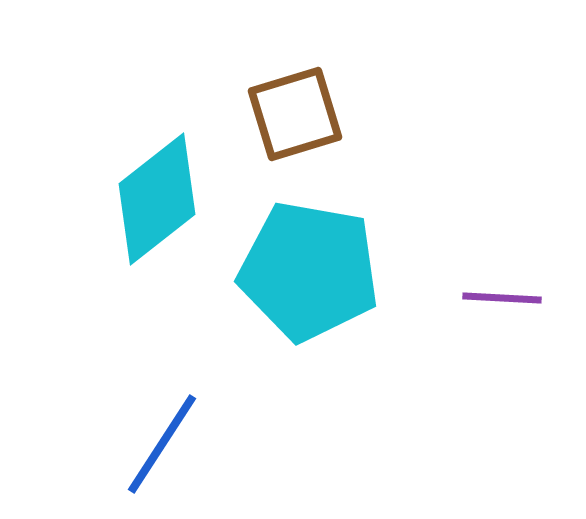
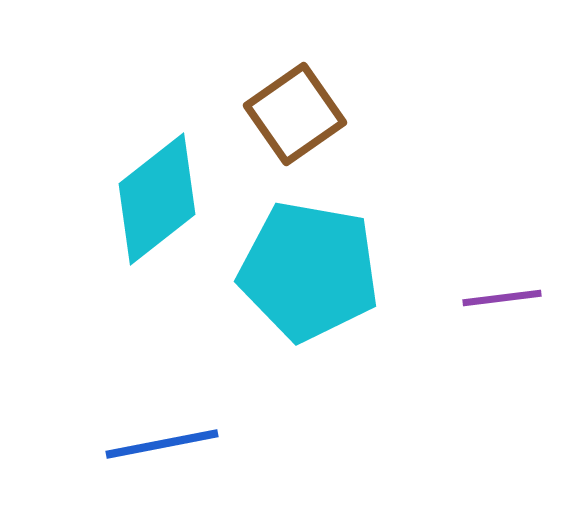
brown square: rotated 18 degrees counterclockwise
purple line: rotated 10 degrees counterclockwise
blue line: rotated 46 degrees clockwise
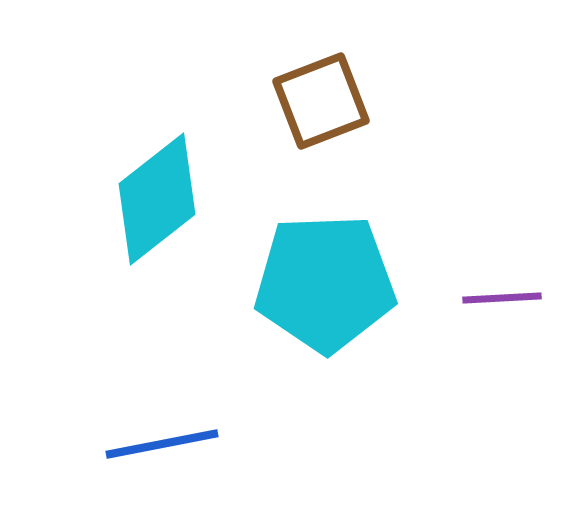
brown square: moved 26 px right, 13 px up; rotated 14 degrees clockwise
cyan pentagon: moved 16 px right, 12 px down; rotated 12 degrees counterclockwise
purple line: rotated 4 degrees clockwise
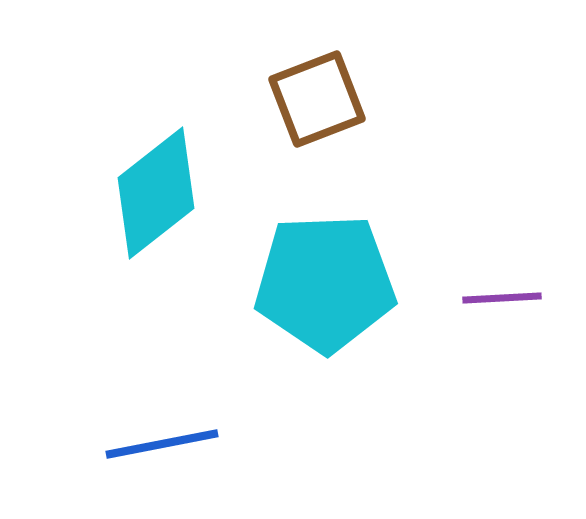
brown square: moved 4 px left, 2 px up
cyan diamond: moved 1 px left, 6 px up
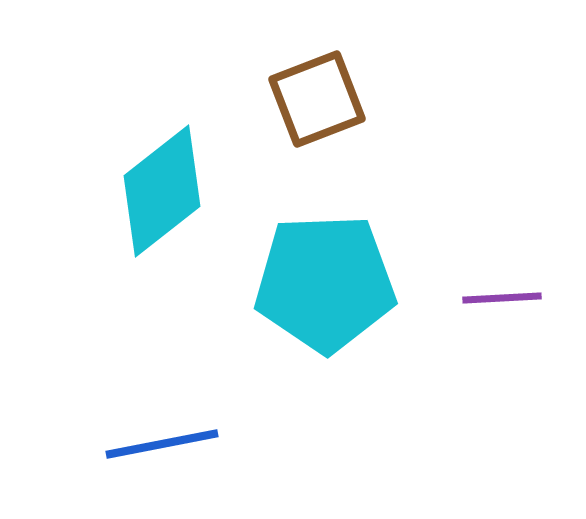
cyan diamond: moved 6 px right, 2 px up
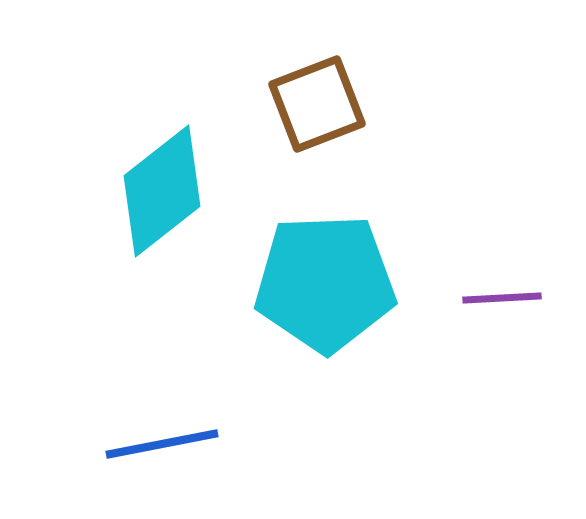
brown square: moved 5 px down
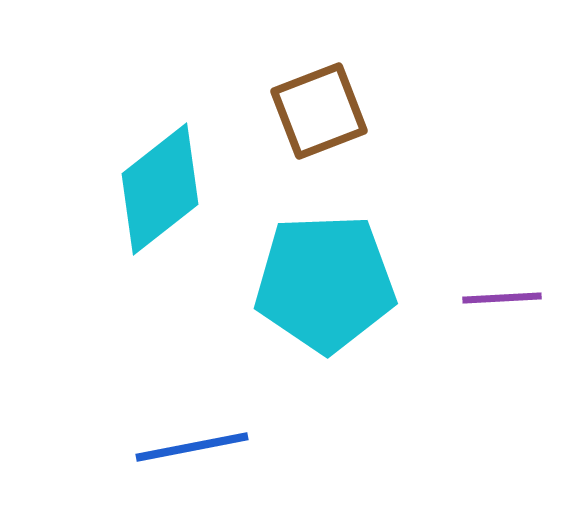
brown square: moved 2 px right, 7 px down
cyan diamond: moved 2 px left, 2 px up
blue line: moved 30 px right, 3 px down
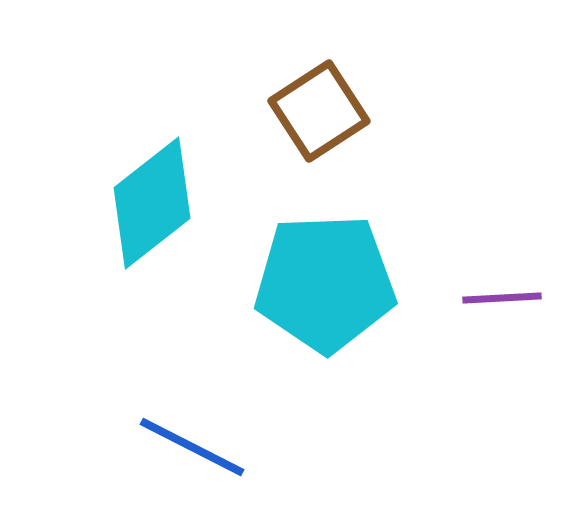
brown square: rotated 12 degrees counterclockwise
cyan diamond: moved 8 px left, 14 px down
blue line: rotated 38 degrees clockwise
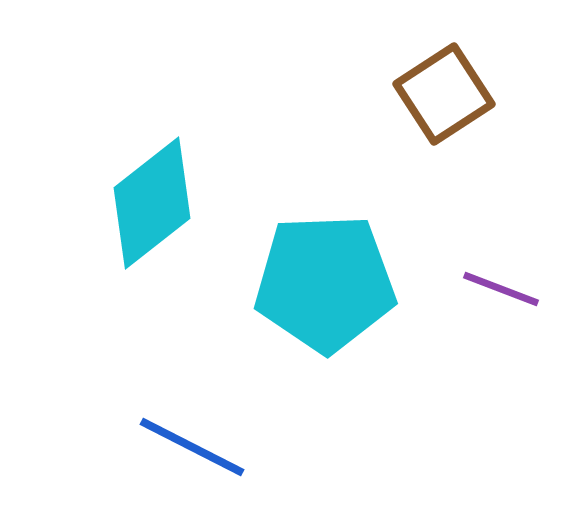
brown square: moved 125 px right, 17 px up
purple line: moved 1 px left, 9 px up; rotated 24 degrees clockwise
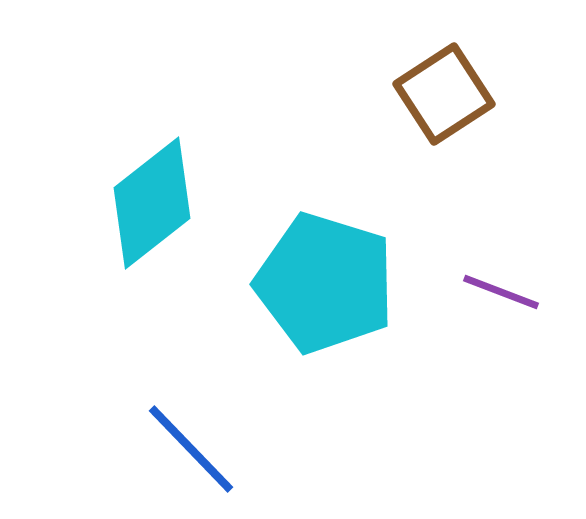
cyan pentagon: rotated 19 degrees clockwise
purple line: moved 3 px down
blue line: moved 1 px left, 2 px down; rotated 19 degrees clockwise
